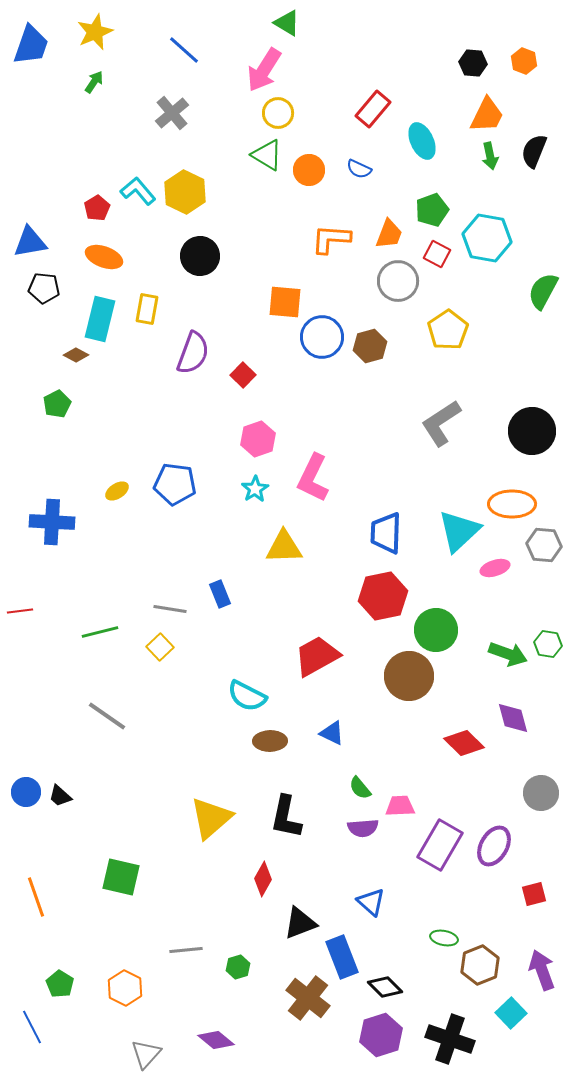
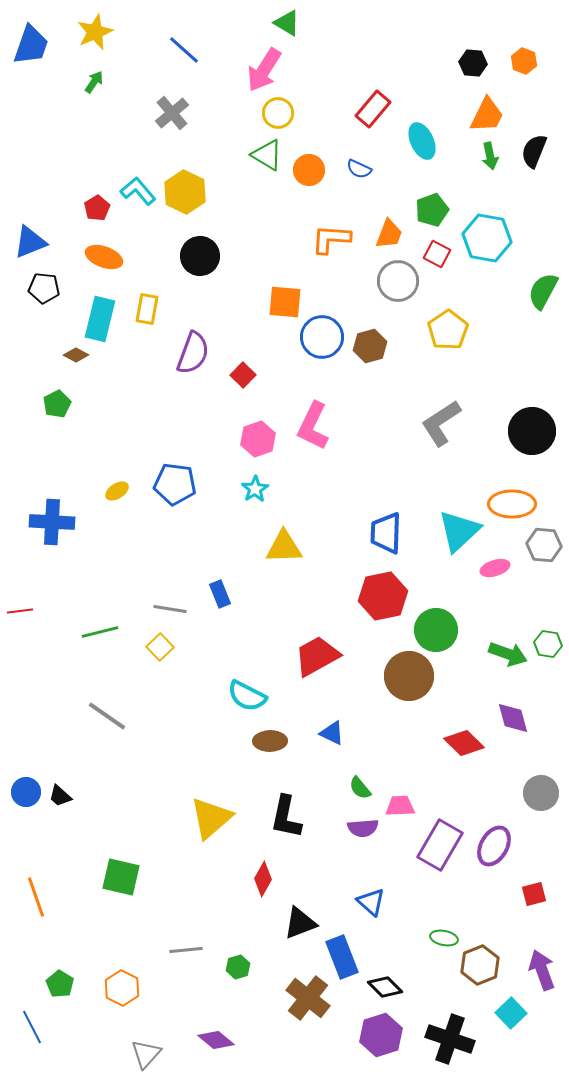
blue triangle at (30, 242): rotated 12 degrees counterclockwise
pink L-shape at (313, 478): moved 52 px up
orange hexagon at (125, 988): moved 3 px left
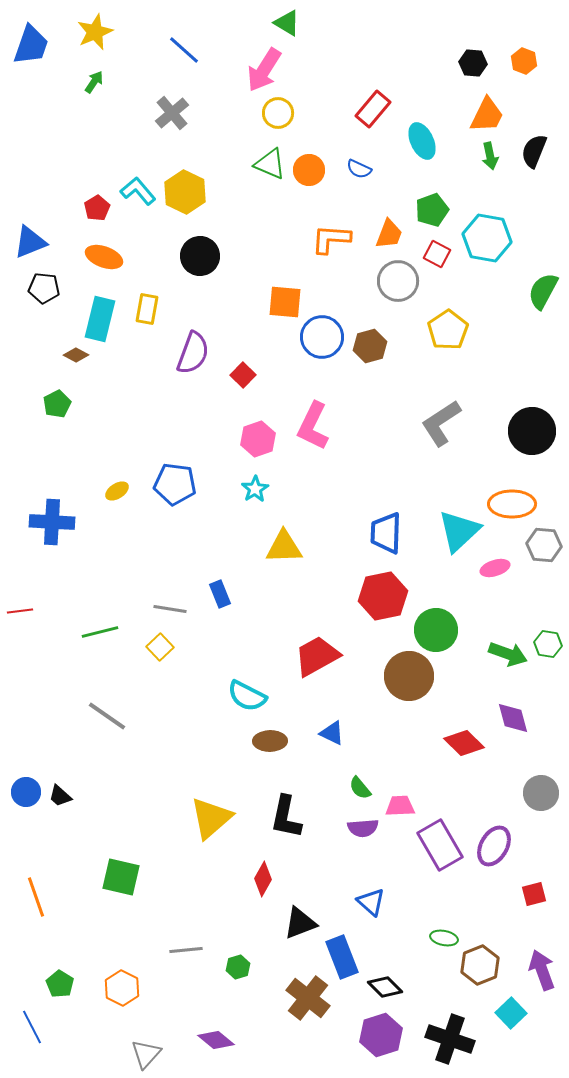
green triangle at (267, 155): moved 3 px right, 9 px down; rotated 8 degrees counterclockwise
purple rectangle at (440, 845): rotated 60 degrees counterclockwise
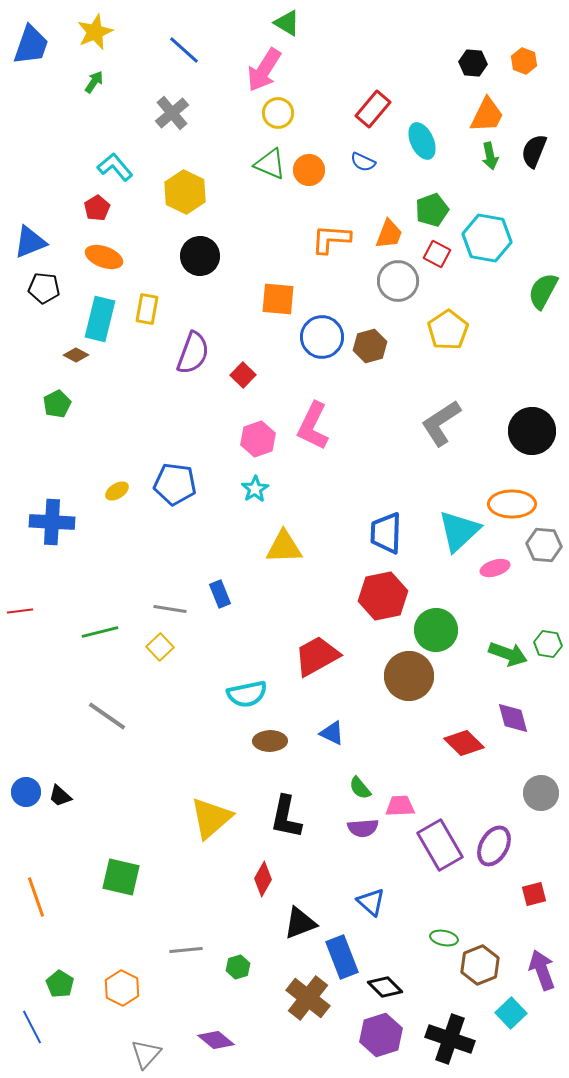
blue semicircle at (359, 169): moved 4 px right, 7 px up
cyan L-shape at (138, 191): moved 23 px left, 24 px up
orange square at (285, 302): moved 7 px left, 3 px up
cyan semicircle at (247, 696): moved 2 px up; rotated 39 degrees counterclockwise
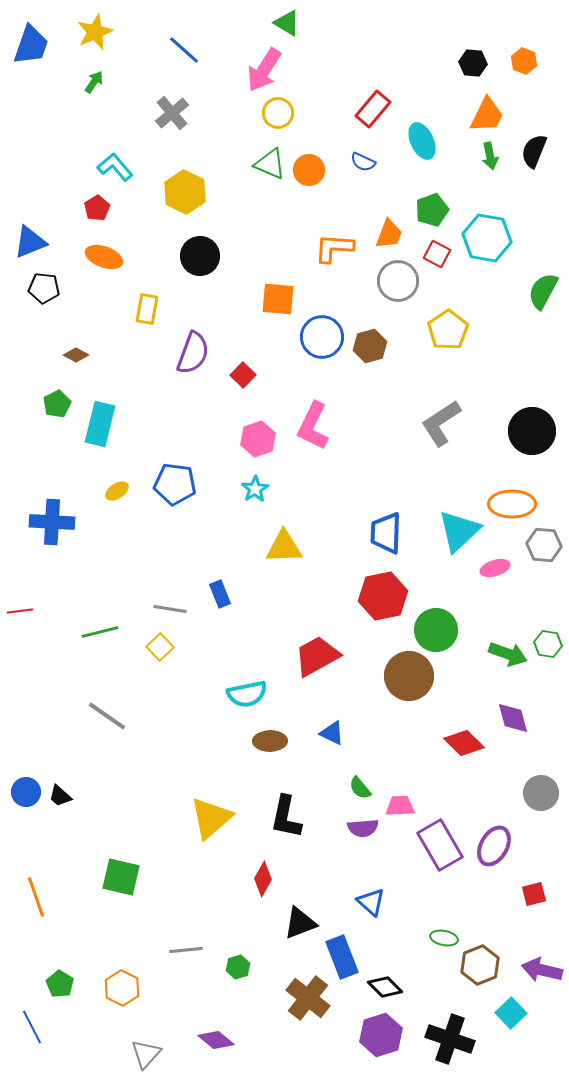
orange L-shape at (331, 239): moved 3 px right, 9 px down
cyan rectangle at (100, 319): moved 105 px down
purple arrow at (542, 970): rotated 57 degrees counterclockwise
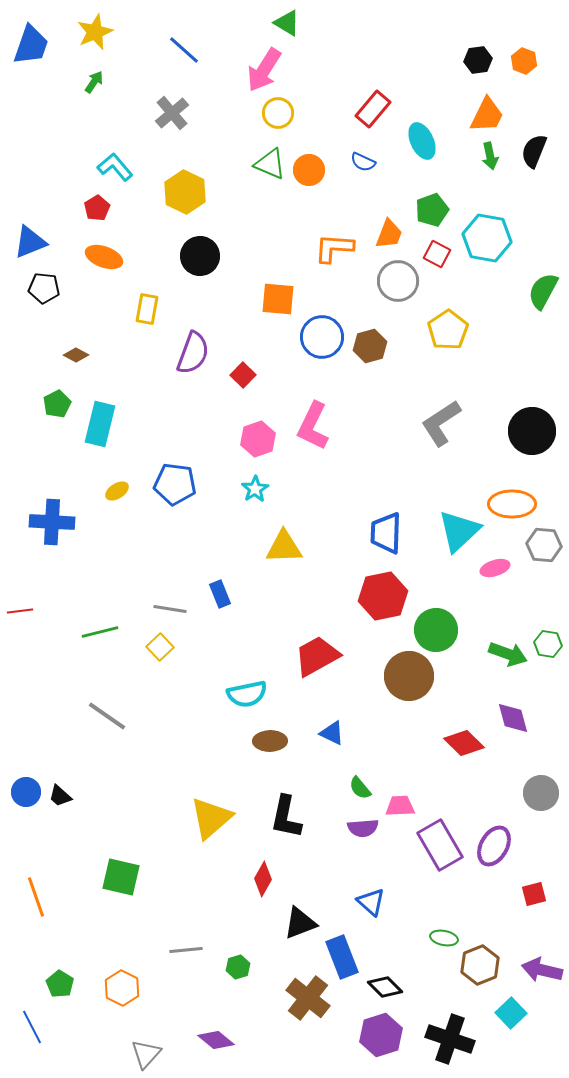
black hexagon at (473, 63): moved 5 px right, 3 px up; rotated 12 degrees counterclockwise
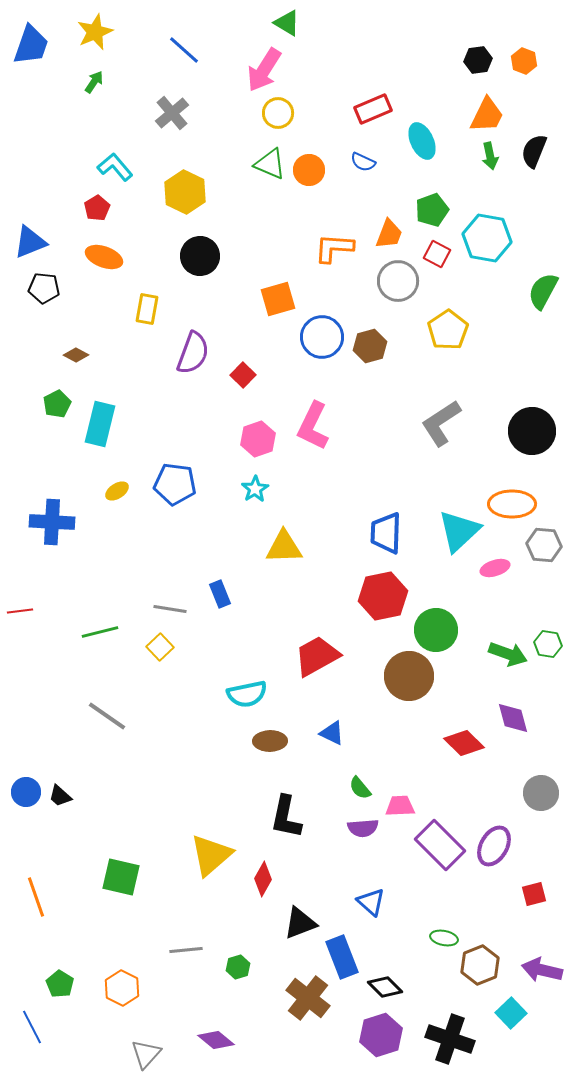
red rectangle at (373, 109): rotated 27 degrees clockwise
orange square at (278, 299): rotated 21 degrees counterclockwise
yellow triangle at (211, 818): moved 37 px down
purple rectangle at (440, 845): rotated 15 degrees counterclockwise
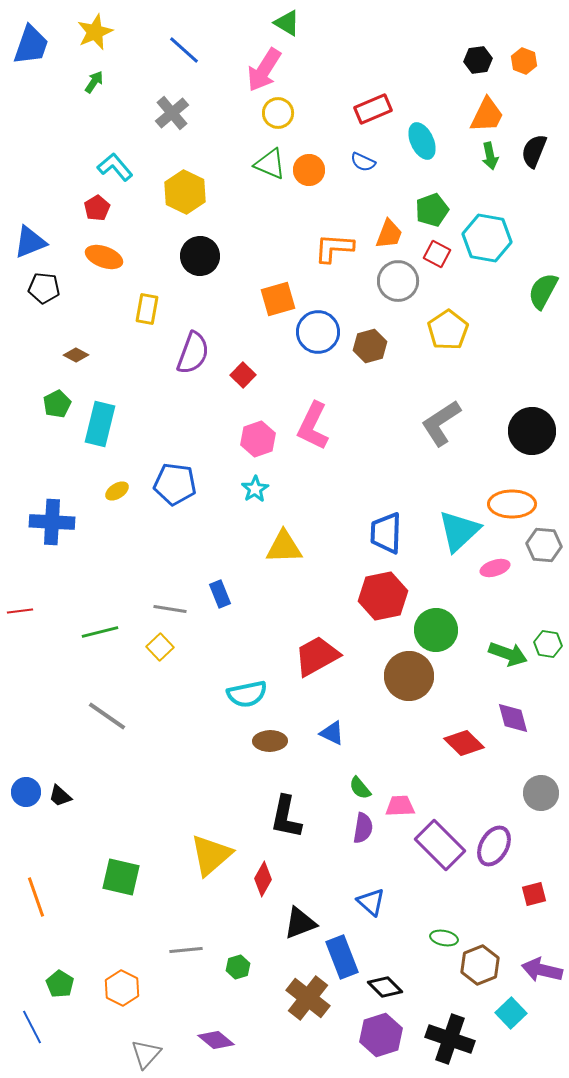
blue circle at (322, 337): moved 4 px left, 5 px up
purple semicircle at (363, 828): rotated 76 degrees counterclockwise
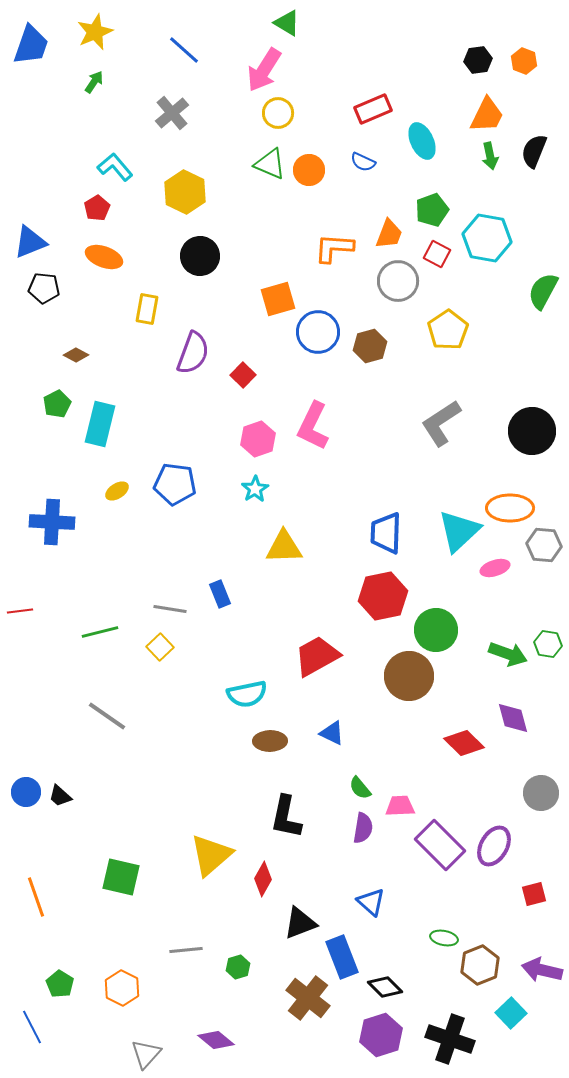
orange ellipse at (512, 504): moved 2 px left, 4 px down
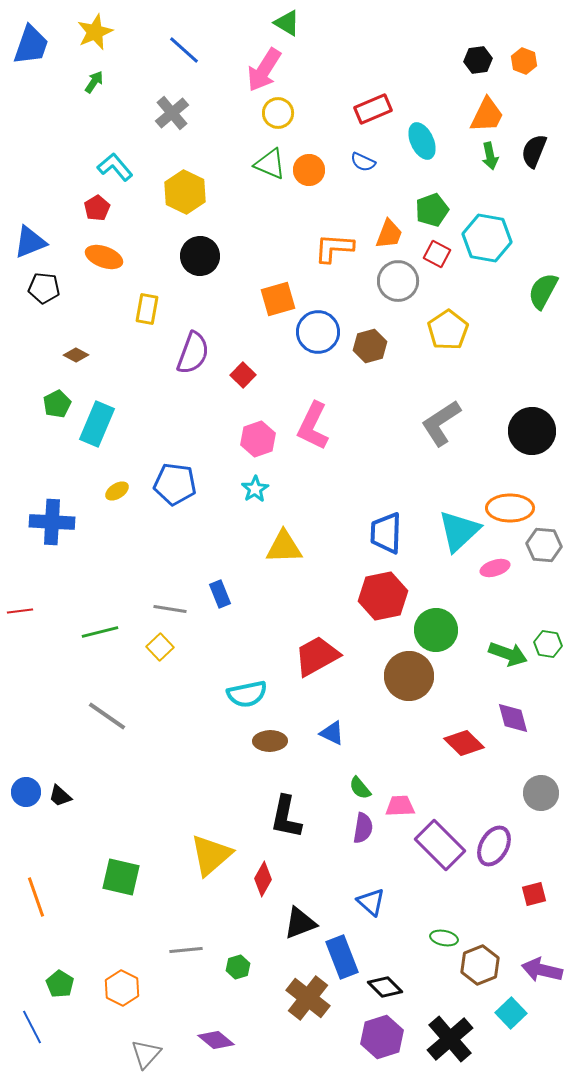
cyan rectangle at (100, 424): moved 3 px left; rotated 9 degrees clockwise
purple hexagon at (381, 1035): moved 1 px right, 2 px down
black cross at (450, 1039): rotated 30 degrees clockwise
